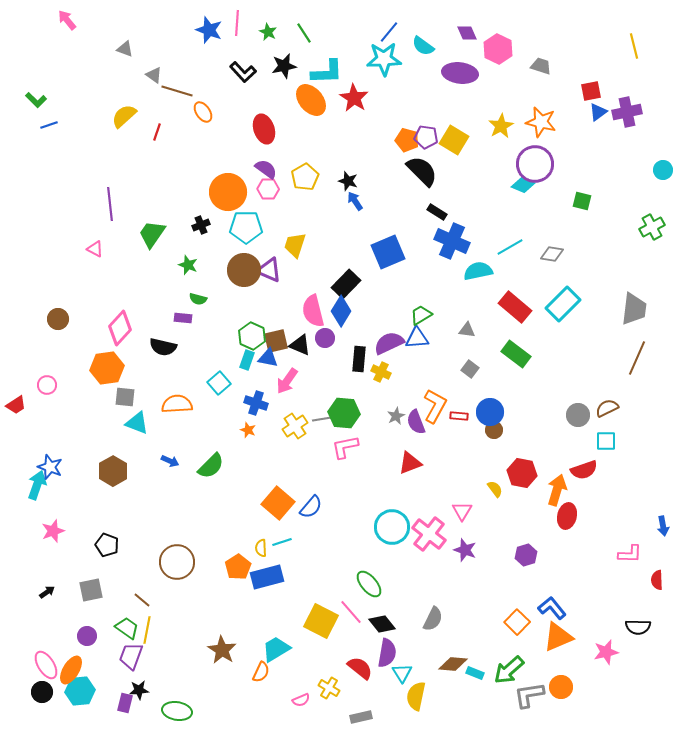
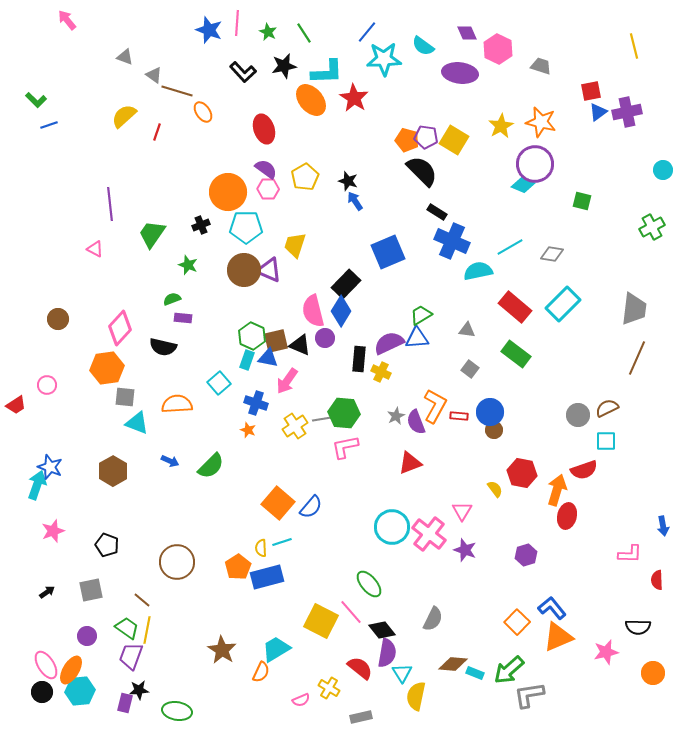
blue line at (389, 32): moved 22 px left
gray triangle at (125, 49): moved 8 px down
green semicircle at (198, 299): moved 26 px left; rotated 144 degrees clockwise
black diamond at (382, 624): moved 6 px down
orange circle at (561, 687): moved 92 px right, 14 px up
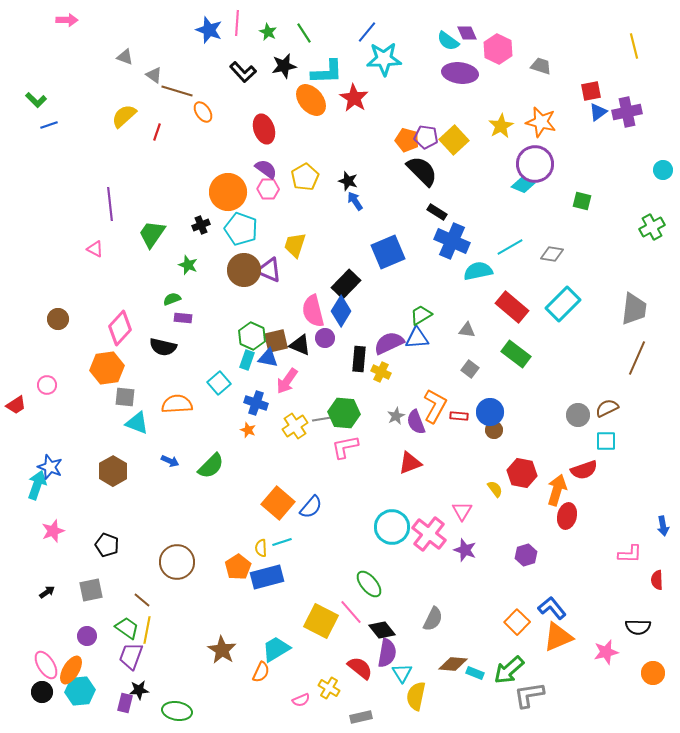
pink arrow at (67, 20): rotated 130 degrees clockwise
cyan semicircle at (423, 46): moved 25 px right, 5 px up
yellow square at (454, 140): rotated 16 degrees clockwise
cyan pentagon at (246, 227): moved 5 px left, 2 px down; rotated 20 degrees clockwise
red rectangle at (515, 307): moved 3 px left
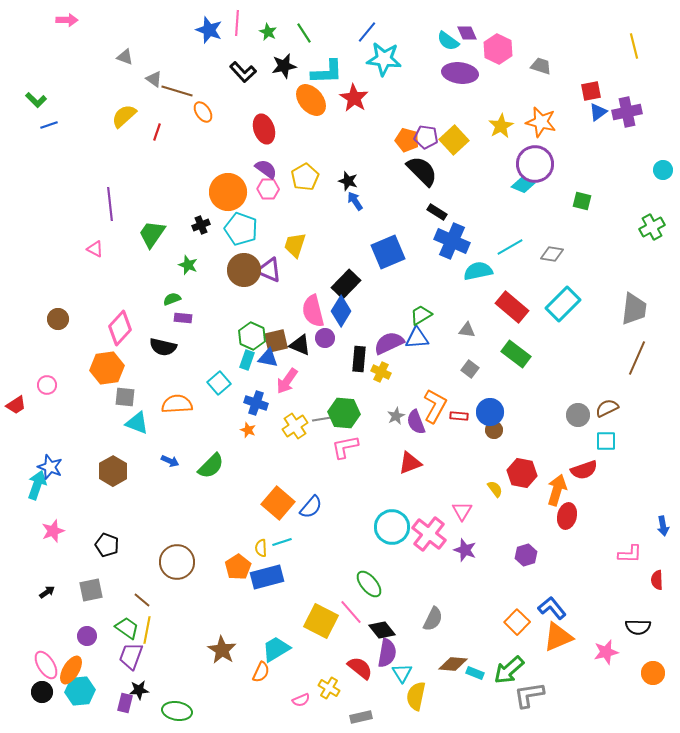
cyan star at (384, 59): rotated 8 degrees clockwise
gray triangle at (154, 75): moved 4 px down
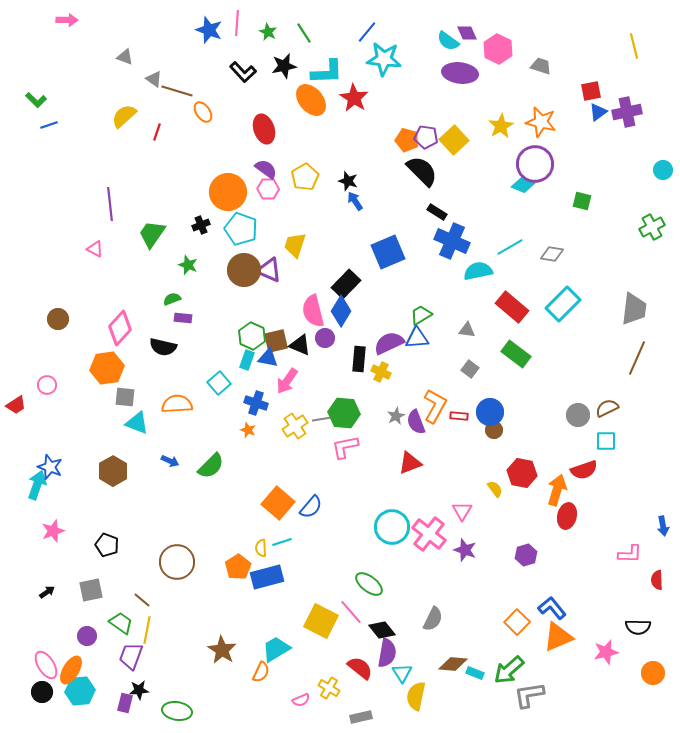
green ellipse at (369, 584): rotated 12 degrees counterclockwise
green trapezoid at (127, 628): moved 6 px left, 5 px up
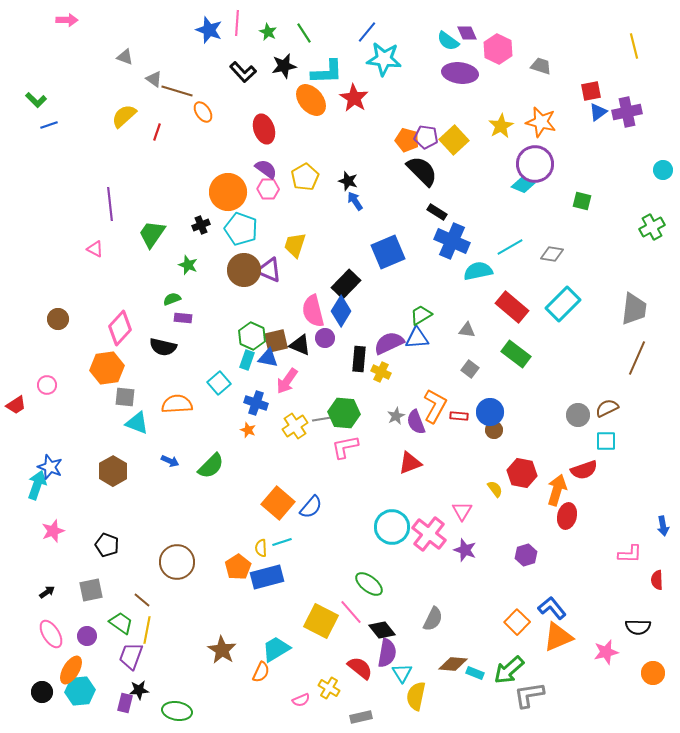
pink ellipse at (46, 665): moved 5 px right, 31 px up
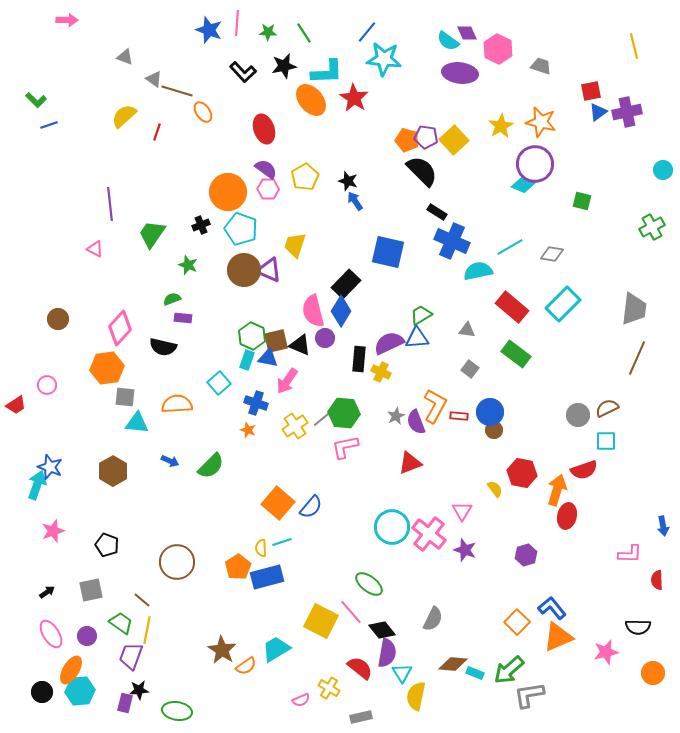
green star at (268, 32): rotated 24 degrees counterclockwise
blue square at (388, 252): rotated 36 degrees clockwise
gray line at (322, 419): rotated 30 degrees counterclockwise
cyan triangle at (137, 423): rotated 15 degrees counterclockwise
orange semicircle at (261, 672): moved 15 px left, 6 px up; rotated 30 degrees clockwise
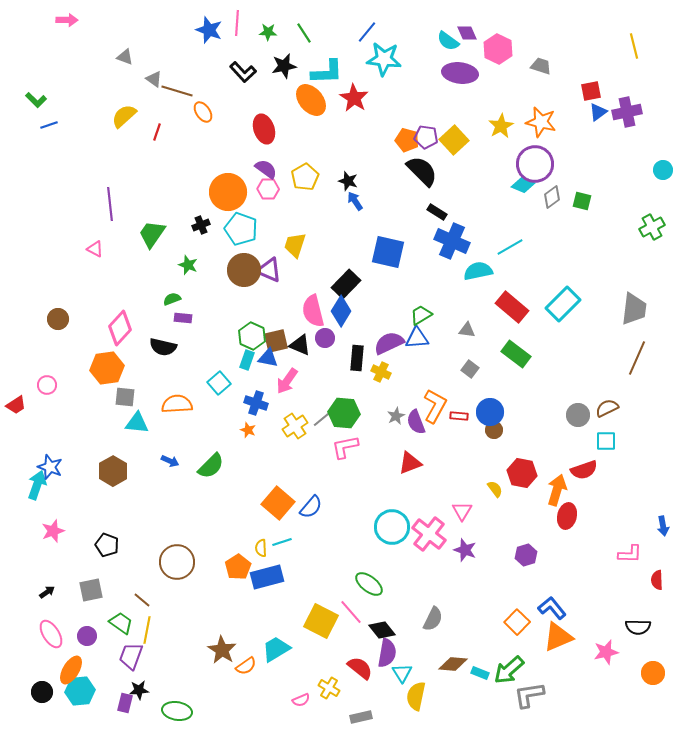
gray diamond at (552, 254): moved 57 px up; rotated 45 degrees counterclockwise
black rectangle at (359, 359): moved 2 px left, 1 px up
cyan rectangle at (475, 673): moved 5 px right
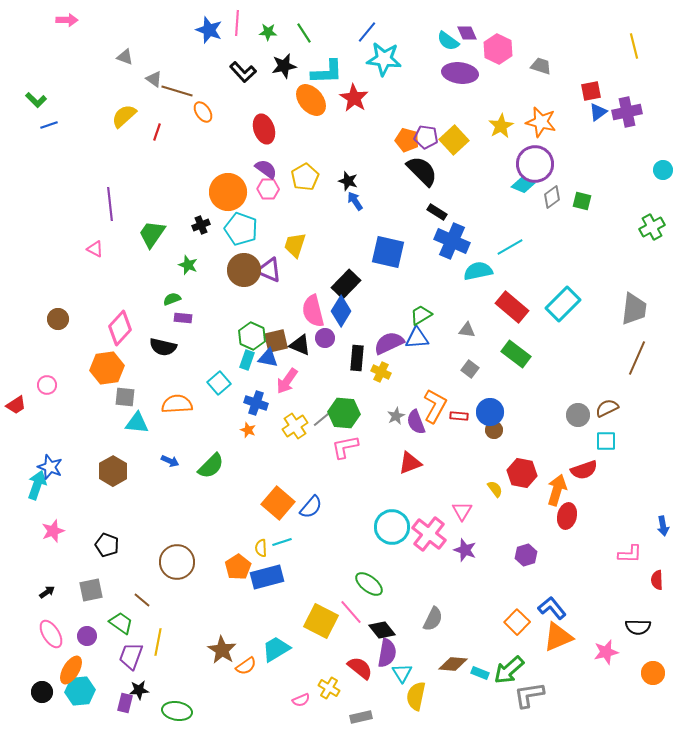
yellow line at (147, 630): moved 11 px right, 12 px down
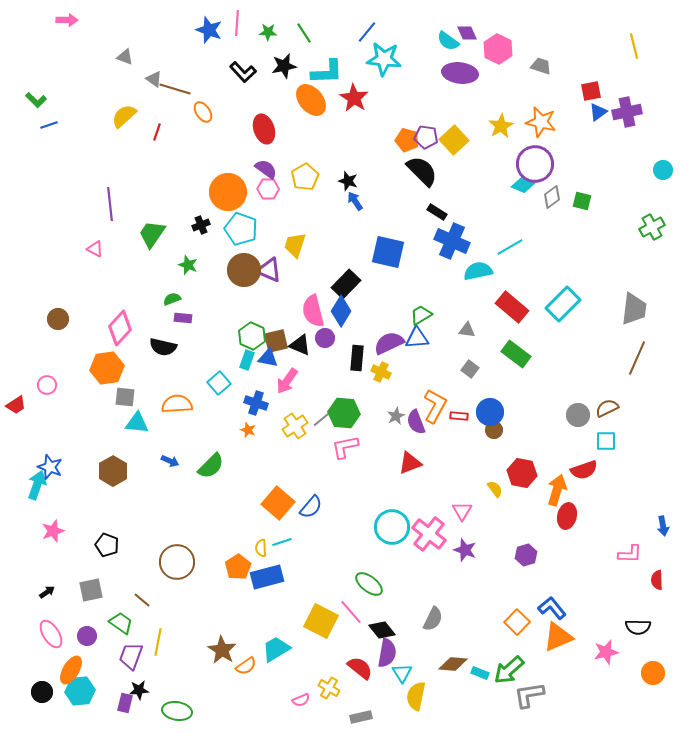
brown line at (177, 91): moved 2 px left, 2 px up
